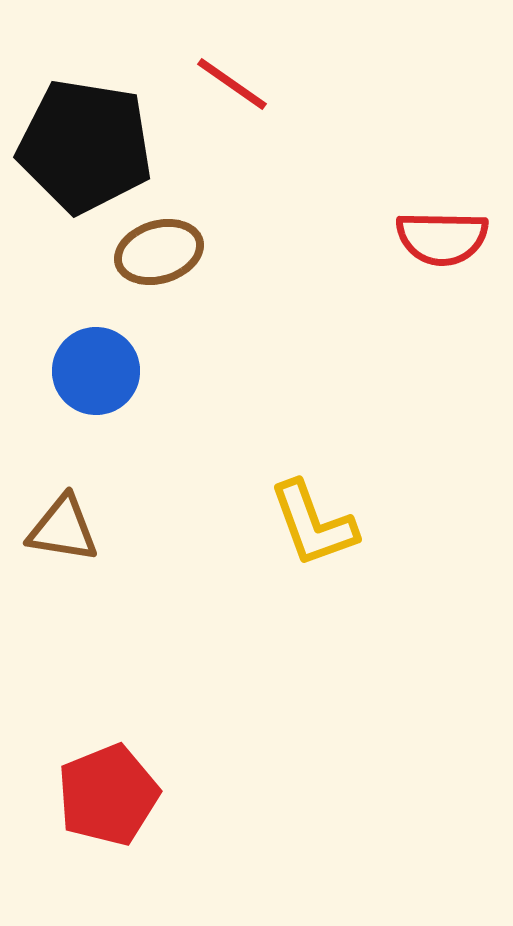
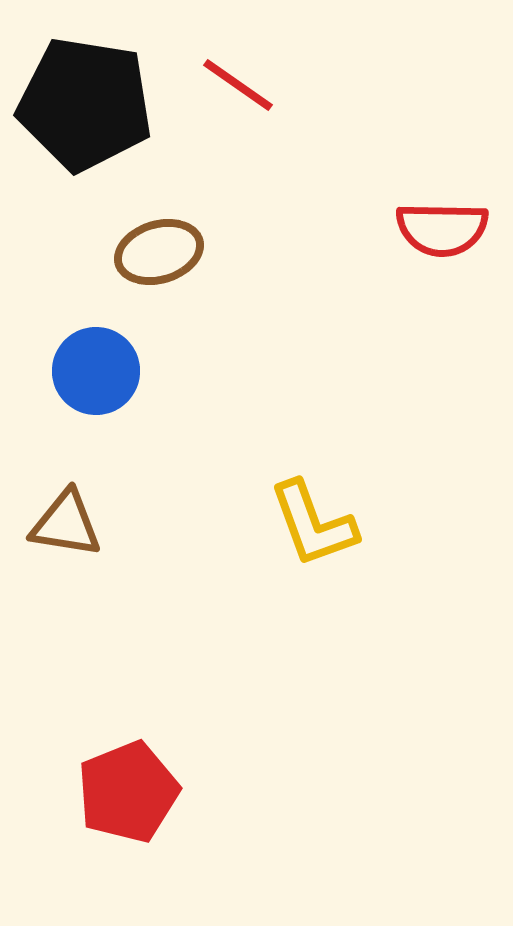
red line: moved 6 px right, 1 px down
black pentagon: moved 42 px up
red semicircle: moved 9 px up
brown triangle: moved 3 px right, 5 px up
red pentagon: moved 20 px right, 3 px up
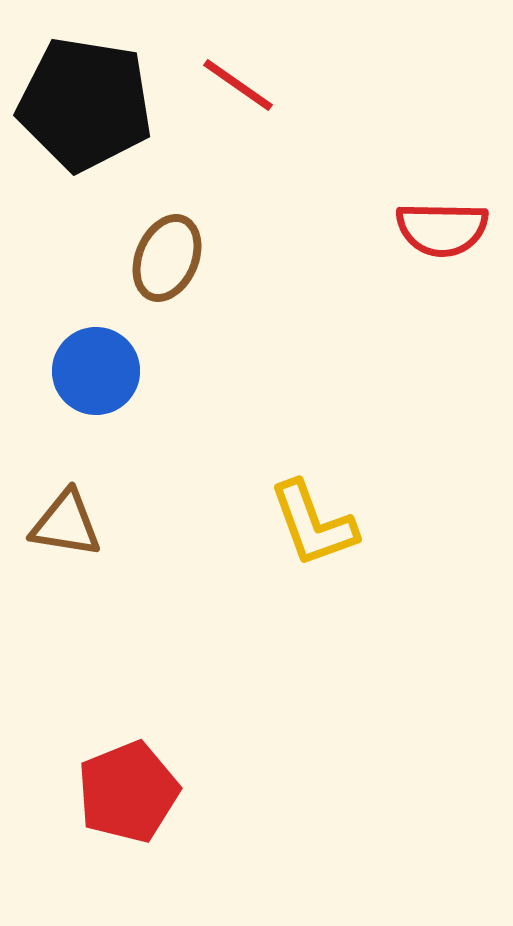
brown ellipse: moved 8 px right, 6 px down; rotated 50 degrees counterclockwise
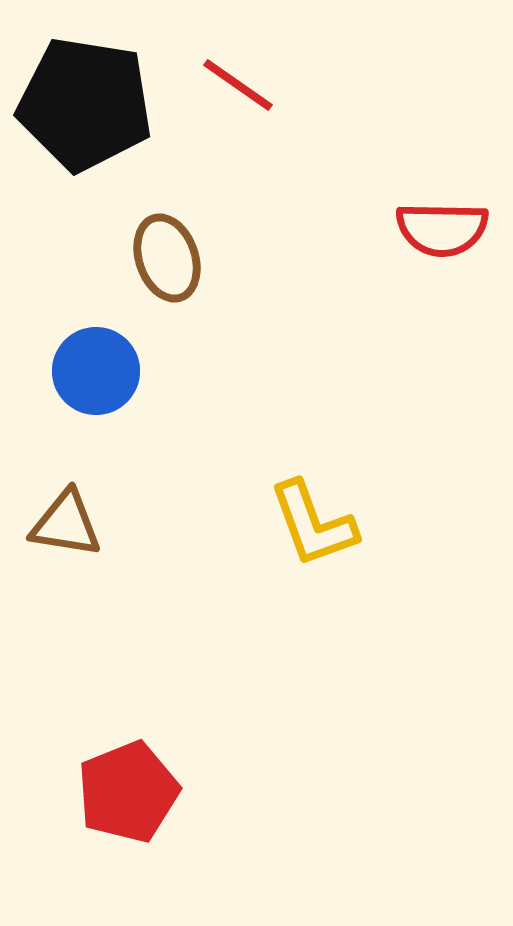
brown ellipse: rotated 42 degrees counterclockwise
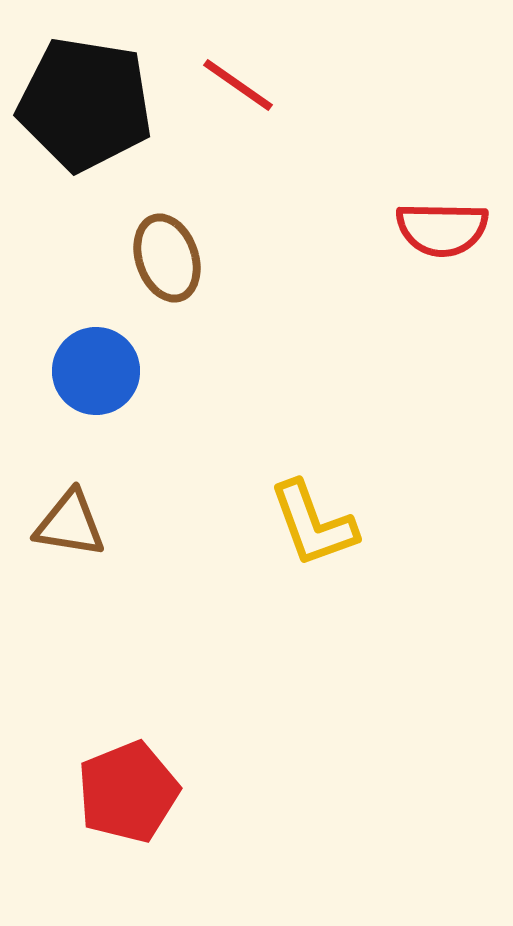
brown triangle: moved 4 px right
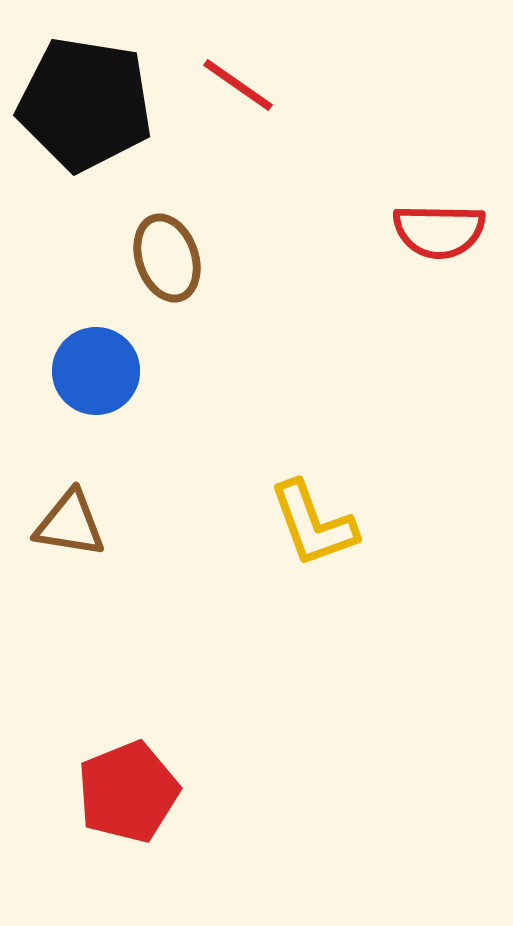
red semicircle: moved 3 px left, 2 px down
